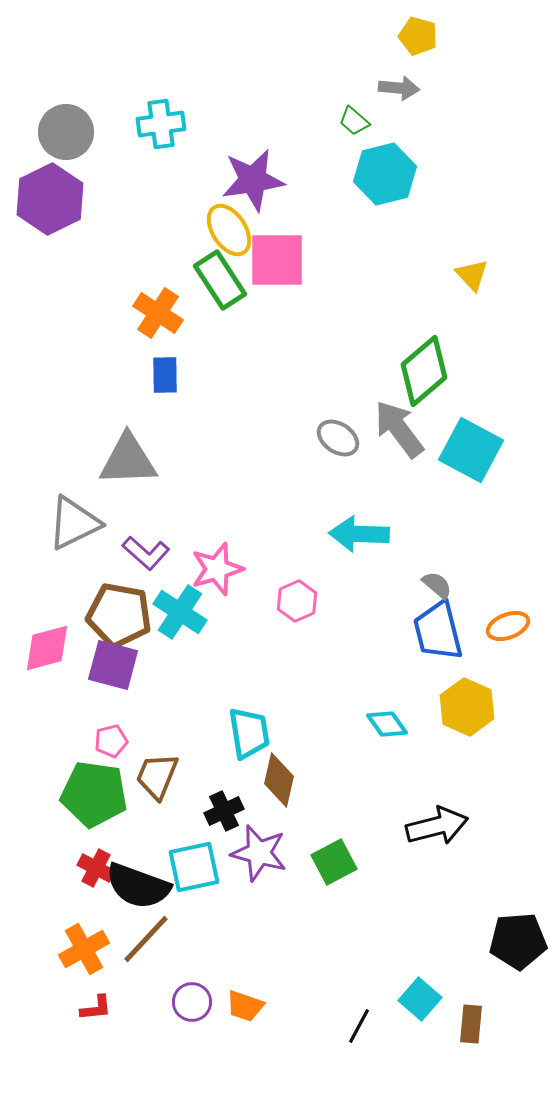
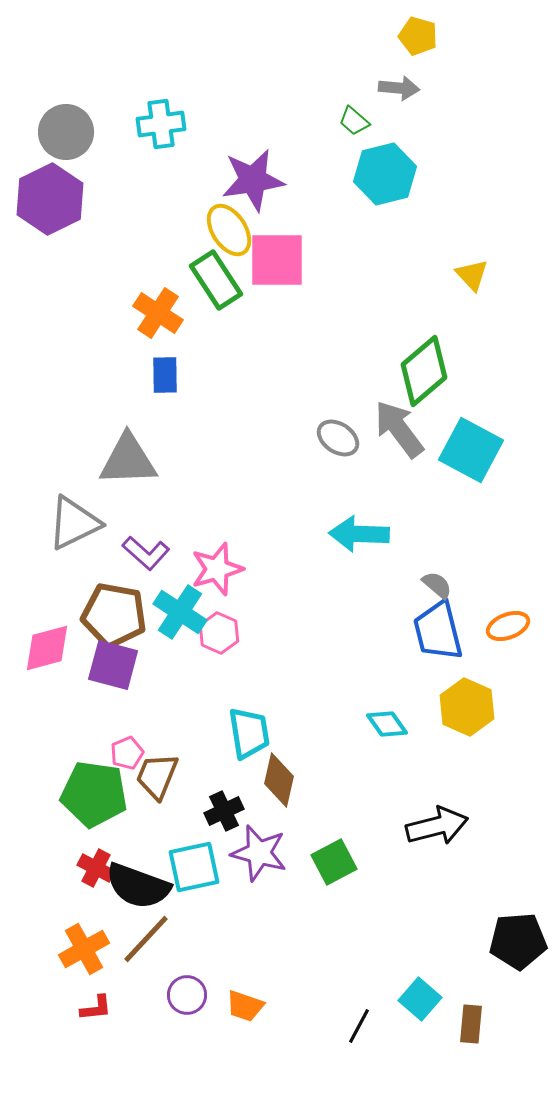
green rectangle at (220, 280): moved 4 px left
pink hexagon at (297, 601): moved 78 px left, 32 px down; rotated 12 degrees counterclockwise
brown pentagon at (119, 615): moved 5 px left
pink pentagon at (111, 741): moved 16 px right, 12 px down; rotated 8 degrees counterclockwise
purple circle at (192, 1002): moved 5 px left, 7 px up
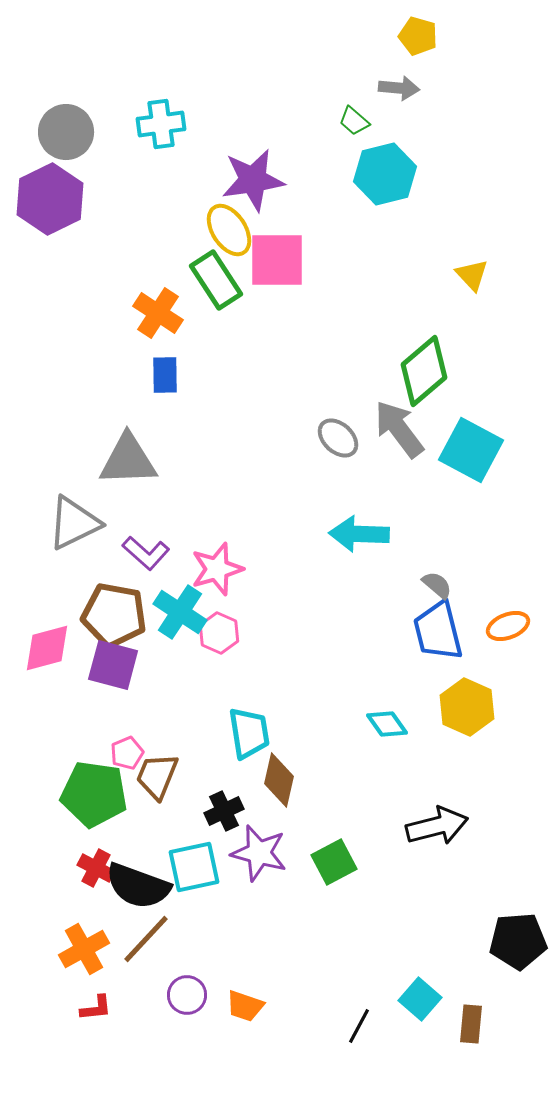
gray ellipse at (338, 438): rotated 9 degrees clockwise
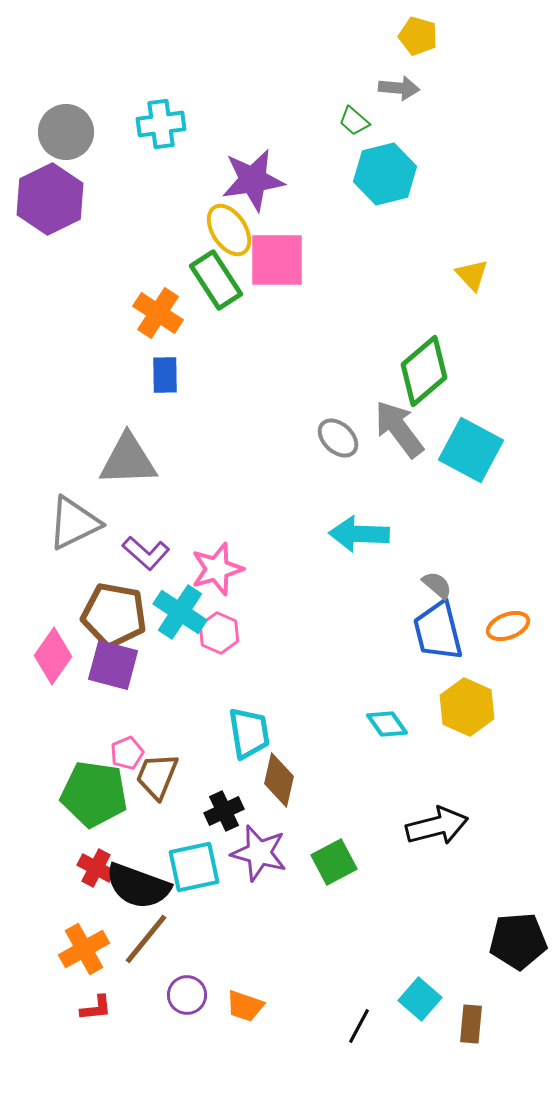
pink diamond at (47, 648): moved 6 px right, 8 px down; rotated 40 degrees counterclockwise
brown line at (146, 939): rotated 4 degrees counterclockwise
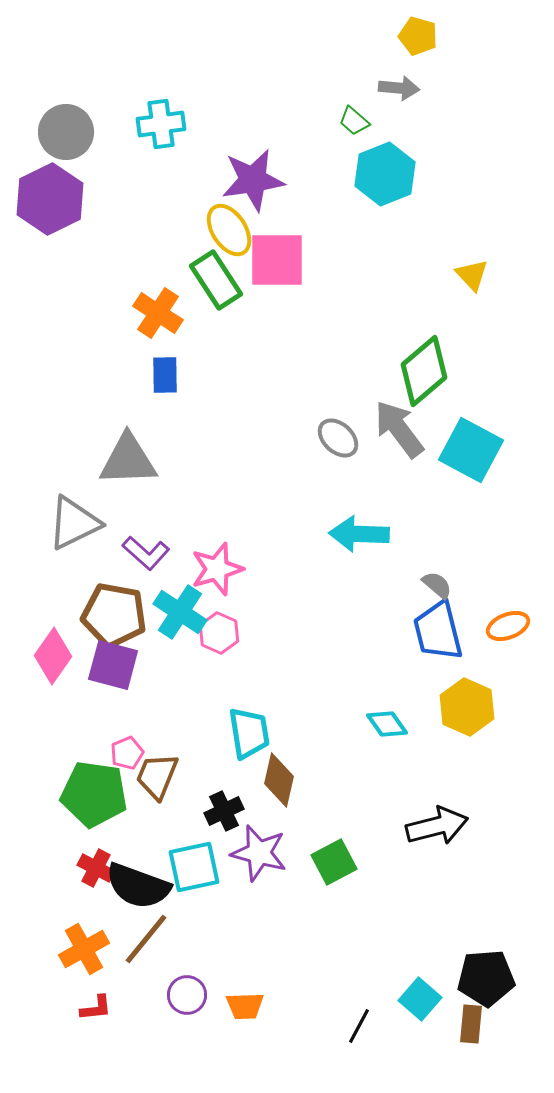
cyan hexagon at (385, 174): rotated 8 degrees counterclockwise
black pentagon at (518, 941): moved 32 px left, 37 px down
orange trapezoid at (245, 1006): rotated 21 degrees counterclockwise
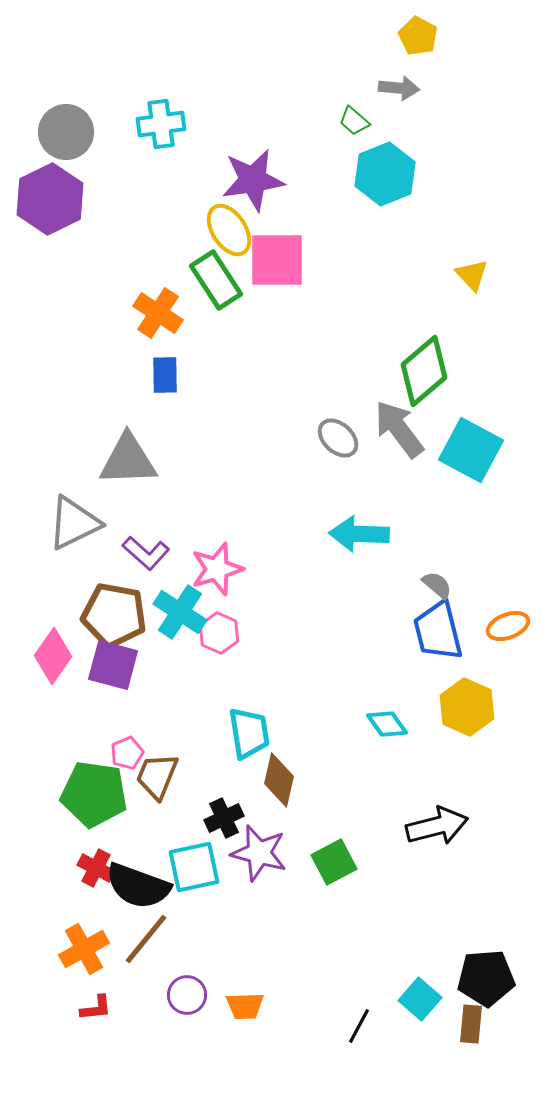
yellow pentagon at (418, 36): rotated 12 degrees clockwise
black cross at (224, 811): moved 7 px down
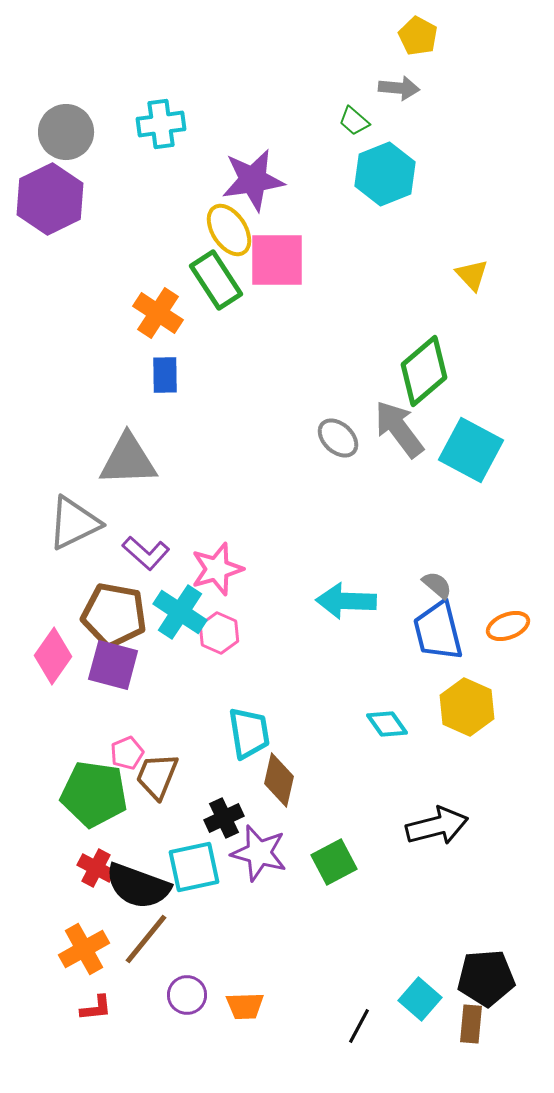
cyan arrow at (359, 534): moved 13 px left, 67 px down
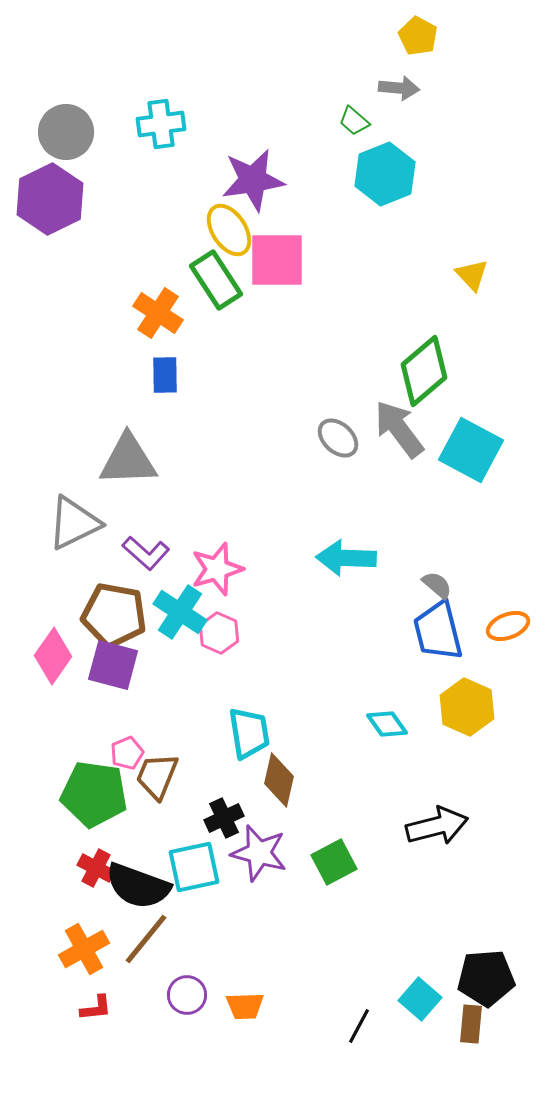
cyan arrow at (346, 601): moved 43 px up
